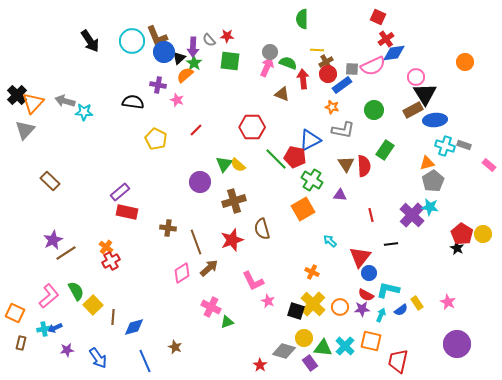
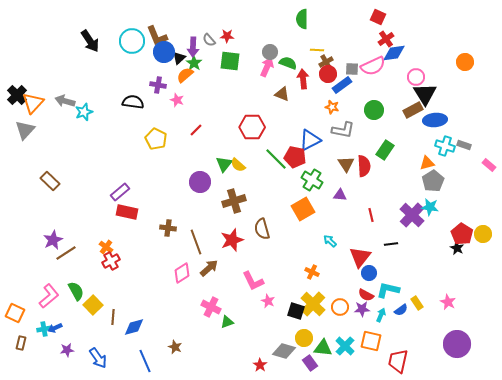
cyan star at (84, 112): rotated 24 degrees counterclockwise
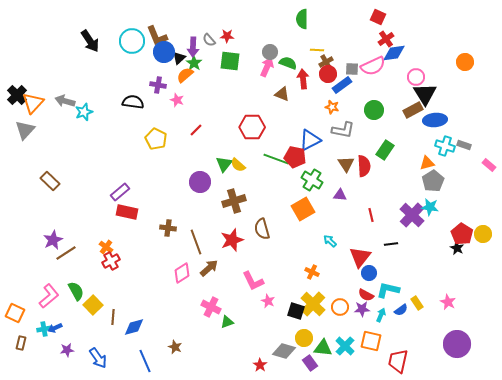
green line at (276, 159): rotated 25 degrees counterclockwise
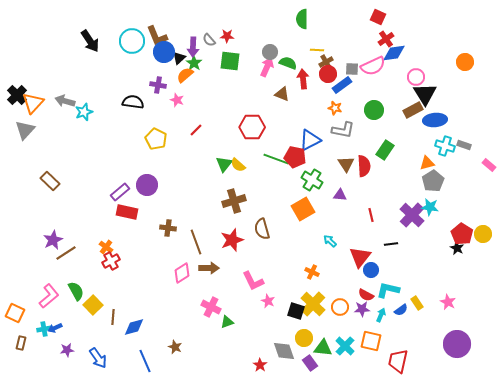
orange star at (332, 107): moved 3 px right, 1 px down
purple circle at (200, 182): moved 53 px left, 3 px down
brown arrow at (209, 268): rotated 42 degrees clockwise
blue circle at (369, 273): moved 2 px right, 3 px up
gray diamond at (284, 351): rotated 55 degrees clockwise
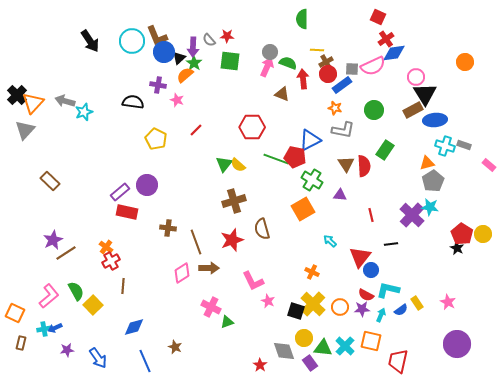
brown line at (113, 317): moved 10 px right, 31 px up
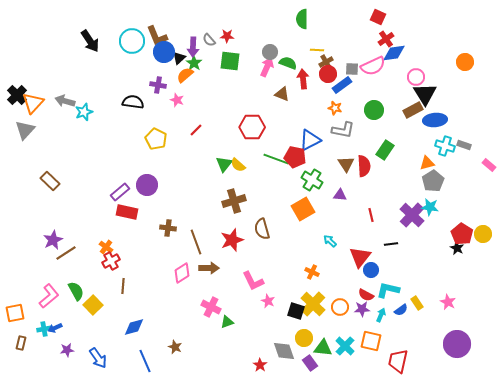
orange square at (15, 313): rotated 36 degrees counterclockwise
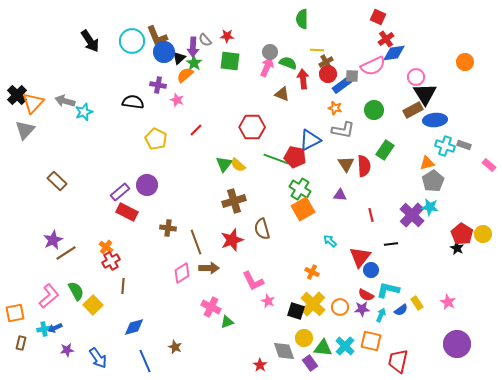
gray semicircle at (209, 40): moved 4 px left
gray square at (352, 69): moved 7 px down
green cross at (312, 180): moved 12 px left, 9 px down
brown rectangle at (50, 181): moved 7 px right
red rectangle at (127, 212): rotated 15 degrees clockwise
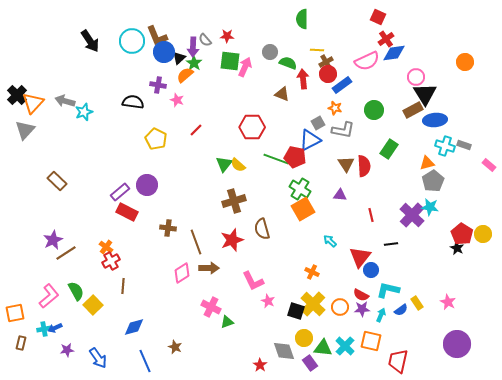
pink semicircle at (373, 66): moved 6 px left, 5 px up
pink arrow at (267, 67): moved 22 px left
gray square at (352, 76): moved 34 px left, 47 px down; rotated 32 degrees counterclockwise
green rectangle at (385, 150): moved 4 px right, 1 px up
red semicircle at (366, 295): moved 5 px left
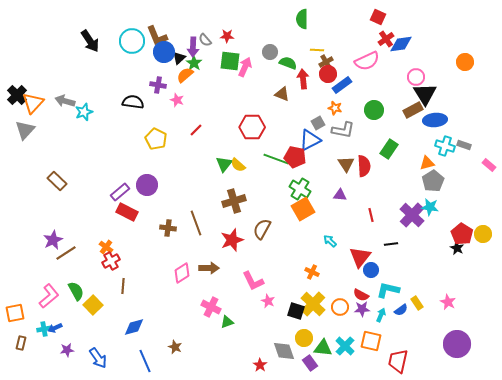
blue diamond at (394, 53): moved 7 px right, 9 px up
brown semicircle at (262, 229): rotated 45 degrees clockwise
brown line at (196, 242): moved 19 px up
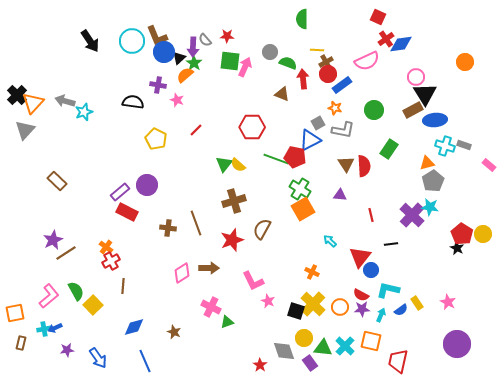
brown star at (175, 347): moved 1 px left, 15 px up
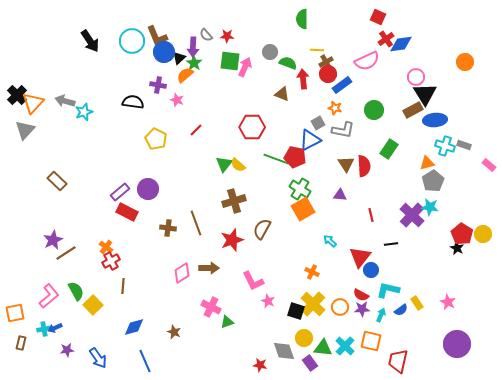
gray semicircle at (205, 40): moved 1 px right, 5 px up
purple circle at (147, 185): moved 1 px right, 4 px down
red star at (260, 365): rotated 24 degrees counterclockwise
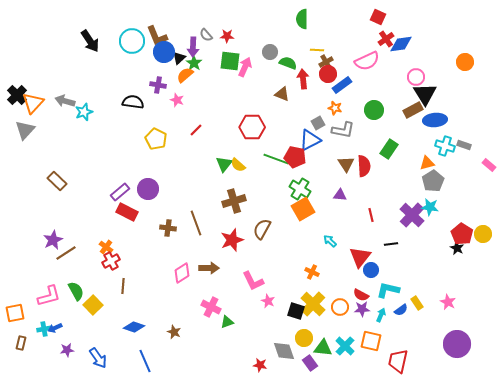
pink L-shape at (49, 296): rotated 25 degrees clockwise
blue diamond at (134, 327): rotated 35 degrees clockwise
